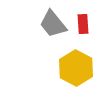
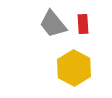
yellow hexagon: moved 2 px left
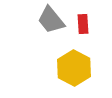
gray trapezoid: moved 2 px left, 4 px up
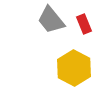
red rectangle: moved 1 px right; rotated 18 degrees counterclockwise
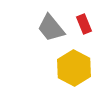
gray trapezoid: moved 8 px down
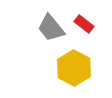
red rectangle: rotated 30 degrees counterclockwise
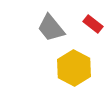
red rectangle: moved 9 px right
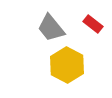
yellow hexagon: moved 7 px left, 3 px up
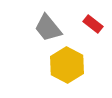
gray trapezoid: moved 3 px left
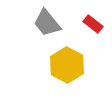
gray trapezoid: moved 1 px left, 5 px up
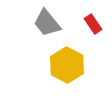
red rectangle: rotated 18 degrees clockwise
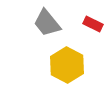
red rectangle: rotated 30 degrees counterclockwise
